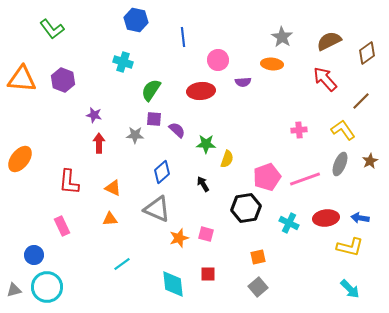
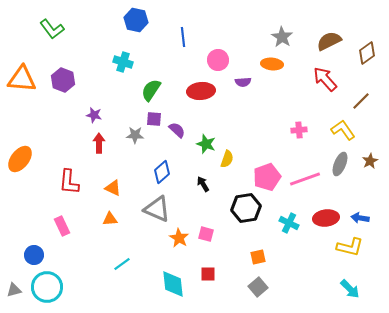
green star at (206, 144): rotated 18 degrees clockwise
orange star at (179, 238): rotated 24 degrees counterclockwise
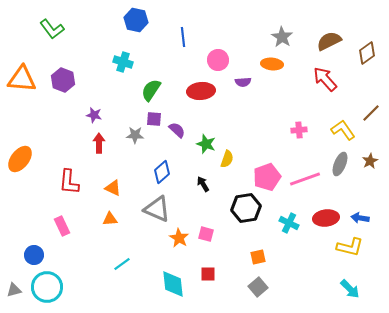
brown line at (361, 101): moved 10 px right, 12 px down
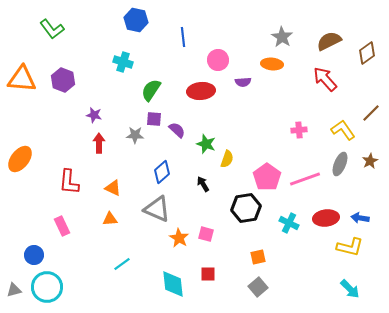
pink pentagon at (267, 177): rotated 16 degrees counterclockwise
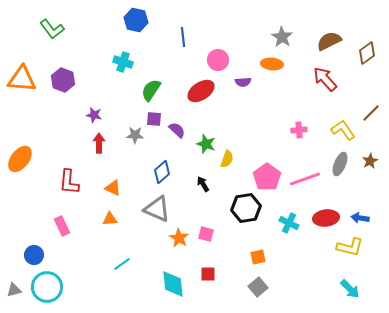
red ellipse at (201, 91): rotated 28 degrees counterclockwise
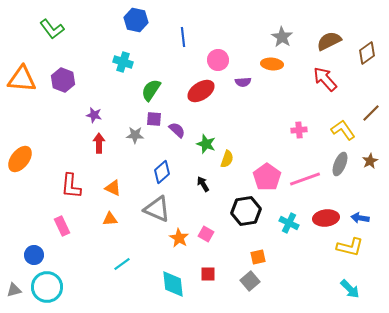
red L-shape at (69, 182): moved 2 px right, 4 px down
black hexagon at (246, 208): moved 3 px down
pink square at (206, 234): rotated 14 degrees clockwise
gray square at (258, 287): moved 8 px left, 6 px up
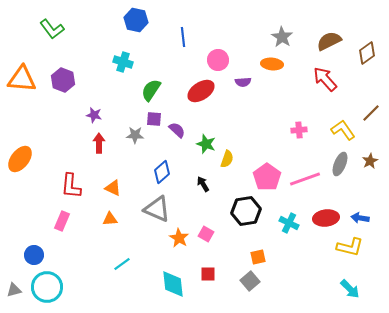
pink rectangle at (62, 226): moved 5 px up; rotated 48 degrees clockwise
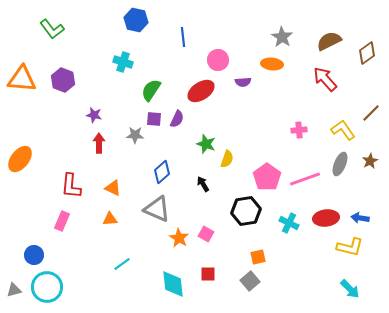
purple semicircle at (177, 130): moved 11 px up; rotated 72 degrees clockwise
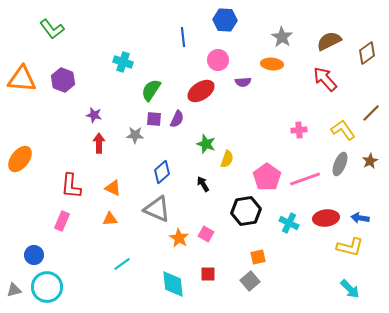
blue hexagon at (136, 20): moved 89 px right; rotated 10 degrees counterclockwise
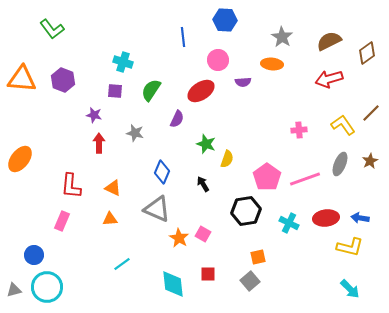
red arrow at (325, 79): moved 4 px right; rotated 64 degrees counterclockwise
purple square at (154, 119): moved 39 px left, 28 px up
yellow L-shape at (343, 130): moved 5 px up
gray star at (135, 135): moved 2 px up; rotated 12 degrees clockwise
blue diamond at (162, 172): rotated 25 degrees counterclockwise
pink square at (206, 234): moved 3 px left
